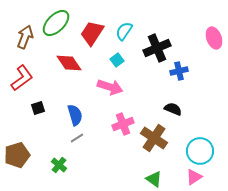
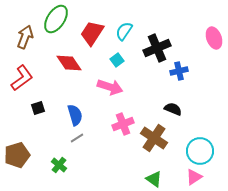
green ellipse: moved 4 px up; rotated 12 degrees counterclockwise
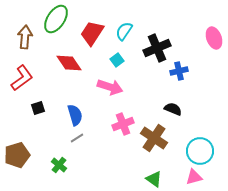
brown arrow: rotated 15 degrees counterclockwise
pink triangle: rotated 18 degrees clockwise
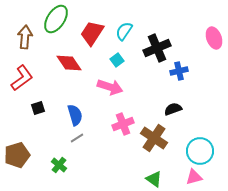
black semicircle: rotated 42 degrees counterclockwise
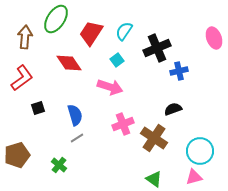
red trapezoid: moved 1 px left
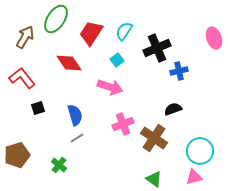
brown arrow: rotated 25 degrees clockwise
red L-shape: rotated 92 degrees counterclockwise
